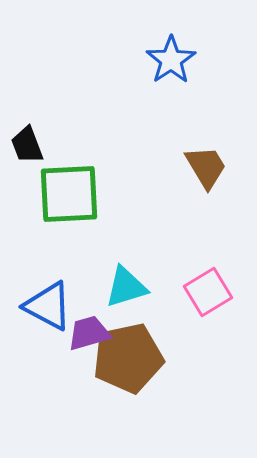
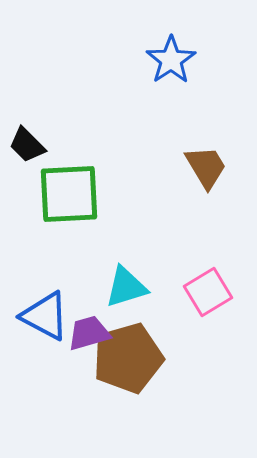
black trapezoid: rotated 24 degrees counterclockwise
blue triangle: moved 3 px left, 10 px down
brown pentagon: rotated 4 degrees counterclockwise
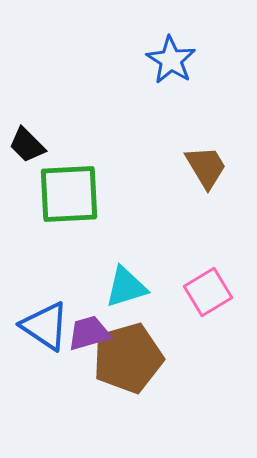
blue star: rotated 6 degrees counterclockwise
blue triangle: moved 10 px down; rotated 6 degrees clockwise
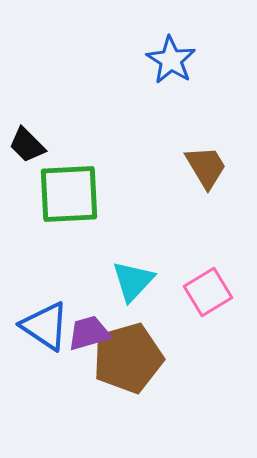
cyan triangle: moved 7 px right, 6 px up; rotated 30 degrees counterclockwise
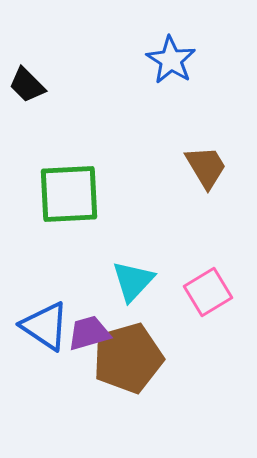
black trapezoid: moved 60 px up
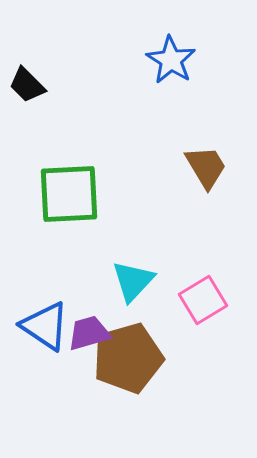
pink square: moved 5 px left, 8 px down
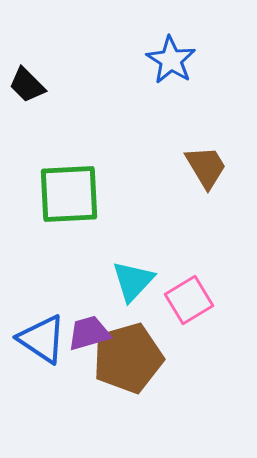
pink square: moved 14 px left
blue triangle: moved 3 px left, 13 px down
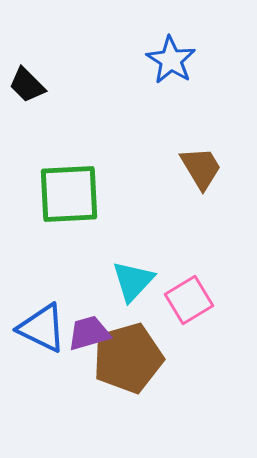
brown trapezoid: moved 5 px left, 1 px down
blue triangle: moved 11 px up; rotated 8 degrees counterclockwise
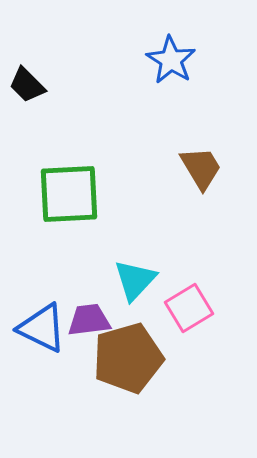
cyan triangle: moved 2 px right, 1 px up
pink square: moved 8 px down
purple trapezoid: moved 13 px up; rotated 9 degrees clockwise
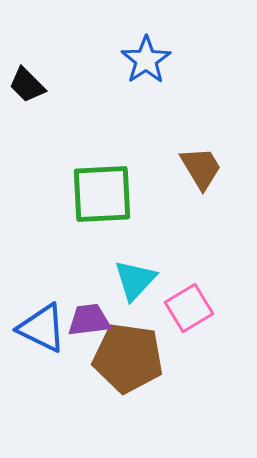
blue star: moved 25 px left; rotated 6 degrees clockwise
green square: moved 33 px right
brown pentagon: rotated 24 degrees clockwise
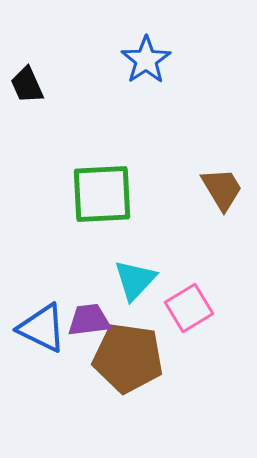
black trapezoid: rotated 21 degrees clockwise
brown trapezoid: moved 21 px right, 21 px down
